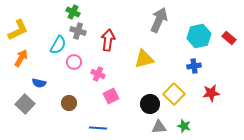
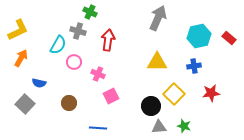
green cross: moved 17 px right
gray arrow: moved 1 px left, 2 px up
yellow triangle: moved 13 px right, 3 px down; rotated 15 degrees clockwise
black circle: moved 1 px right, 2 px down
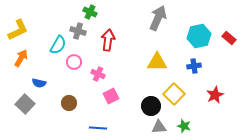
red star: moved 4 px right, 2 px down; rotated 18 degrees counterclockwise
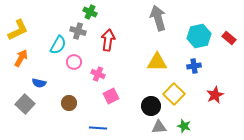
gray arrow: rotated 40 degrees counterclockwise
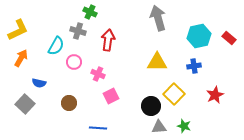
cyan semicircle: moved 2 px left, 1 px down
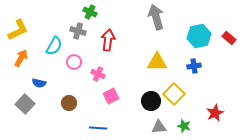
gray arrow: moved 2 px left, 1 px up
cyan semicircle: moved 2 px left
red star: moved 18 px down
black circle: moved 5 px up
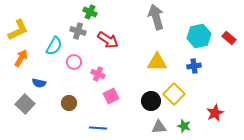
red arrow: rotated 115 degrees clockwise
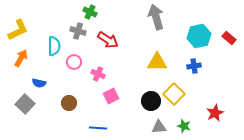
cyan semicircle: rotated 30 degrees counterclockwise
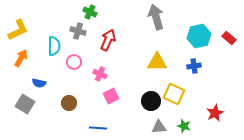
red arrow: rotated 100 degrees counterclockwise
pink cross: moved 2 px right
yellow square: rotated 20 degrees counterclockwise
gray square: rotated 12 degrees counterclockwise
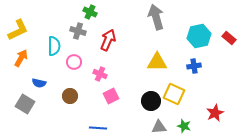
brown circle: moved 1 px right, 7 px up
